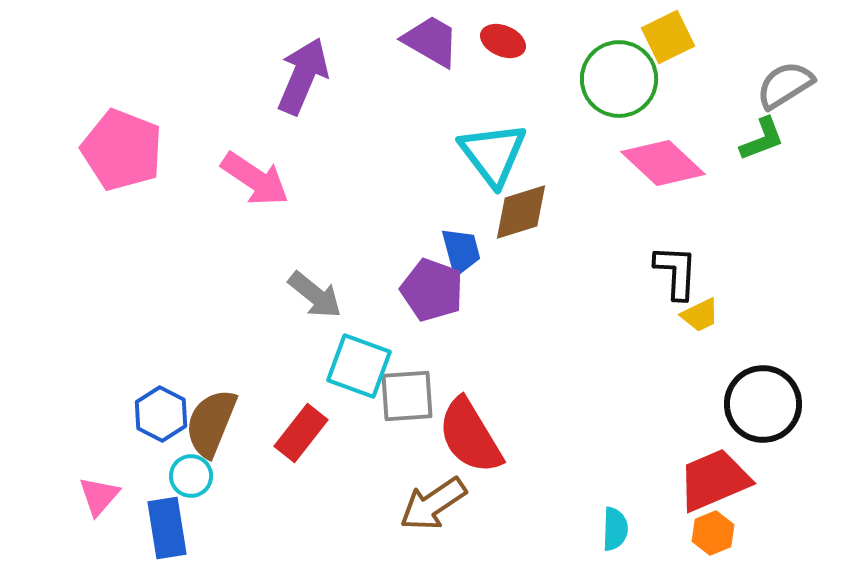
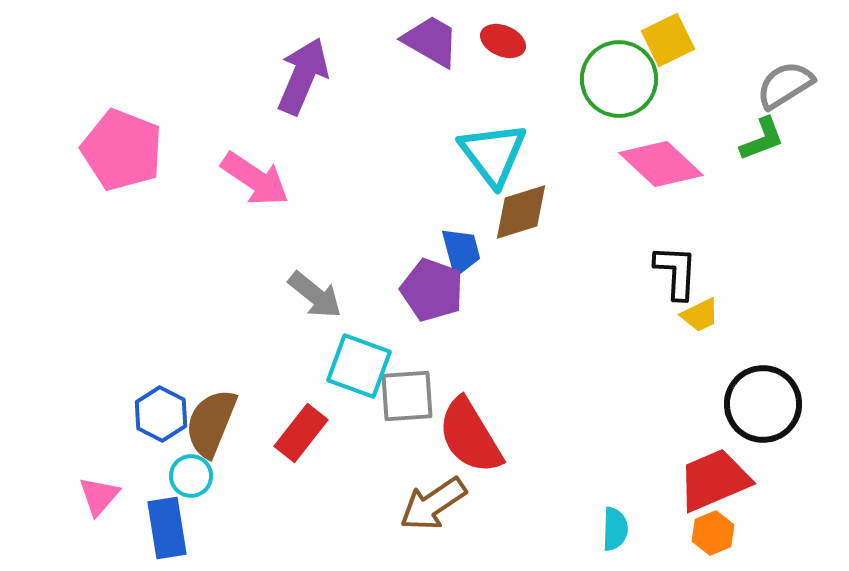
yellow square: moved 3 px down
pink diamond: moved 2 px left, 1 px down
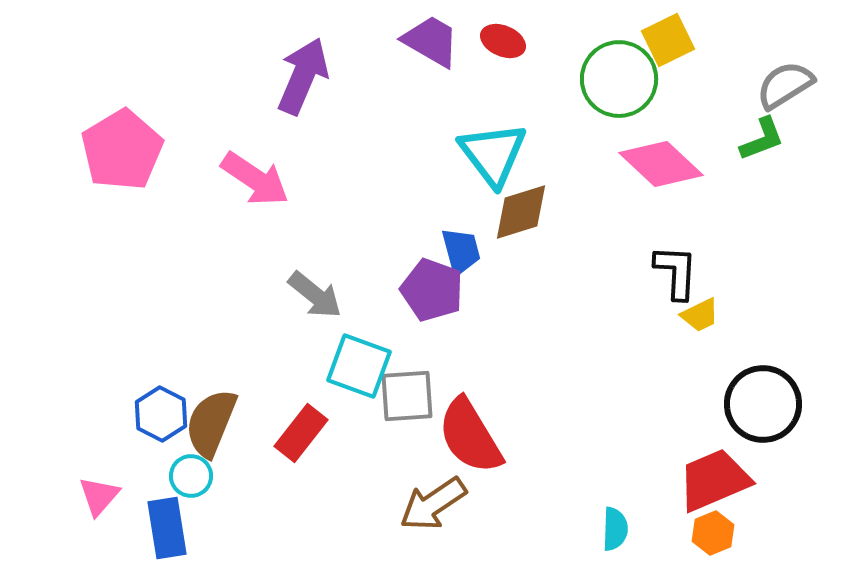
pink pentagon: rotated 20 degrees clockwise
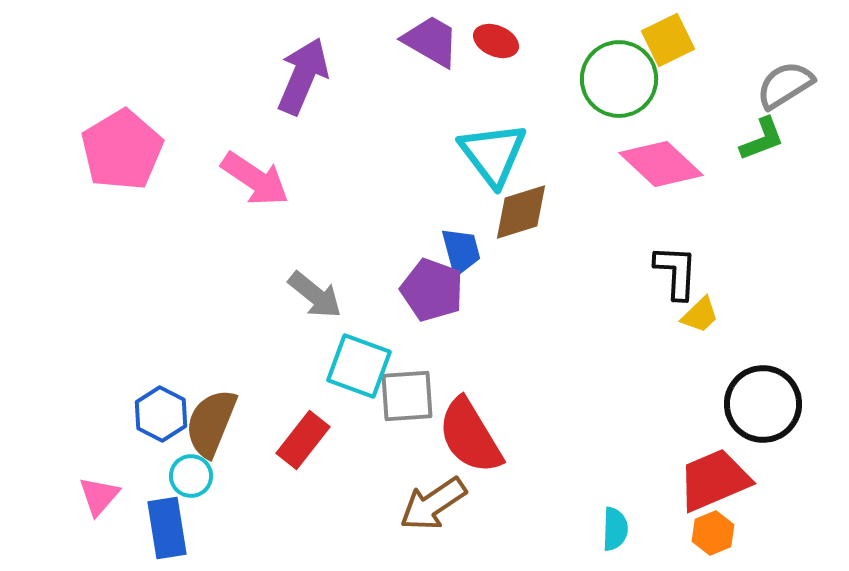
red ellipse: moved 7 px left
yellow trapezoid: rotated 18 degrees counterclockwise
red rectangle: moved 2 px right, 7 px down
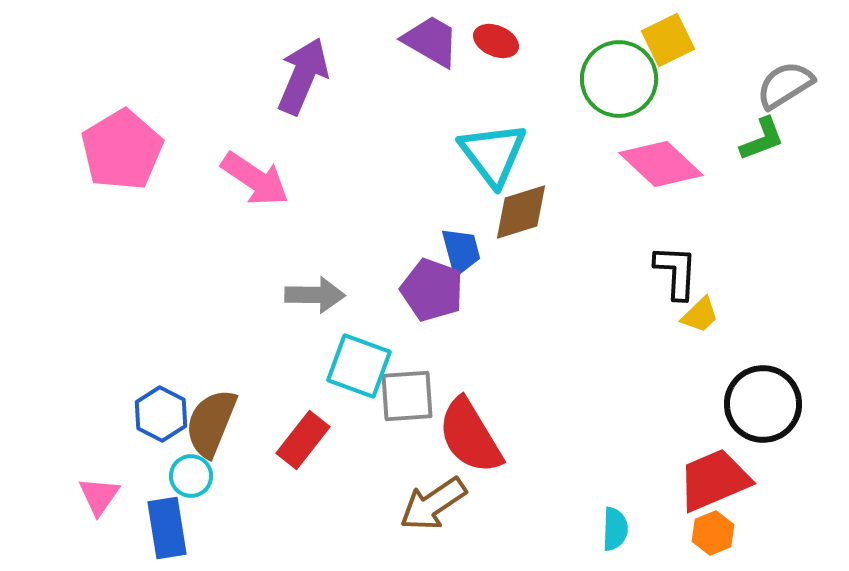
gray arrow: rotated 38 degrees counterclockwise
pink triangle: rotated 6 degrees counterclockwise
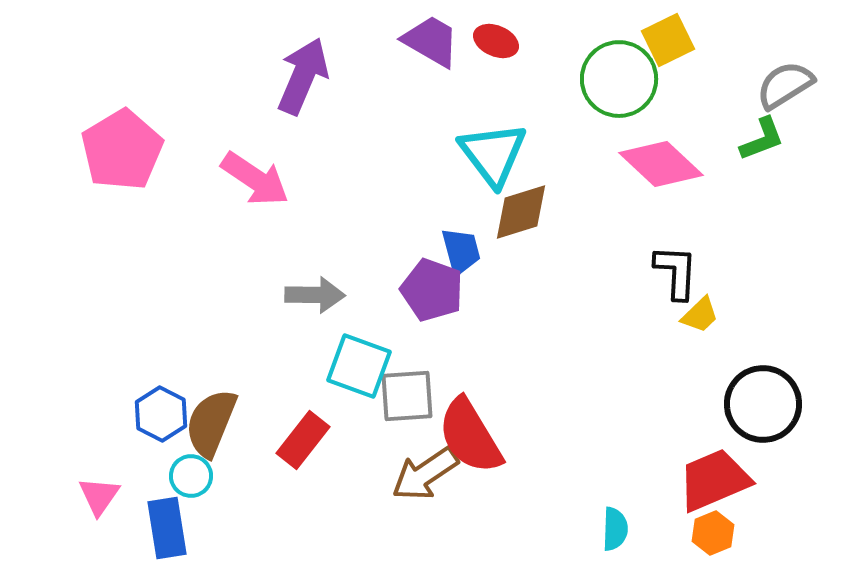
brown arrow: moved 8 px left, 30 px up
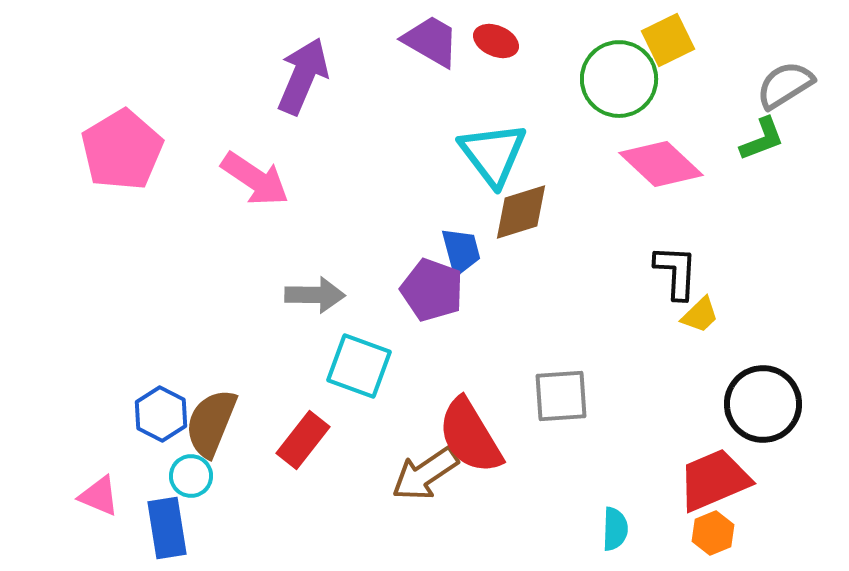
gray square: moved 154 px right
pink triangle: rotated 42 degrees counterclockwise
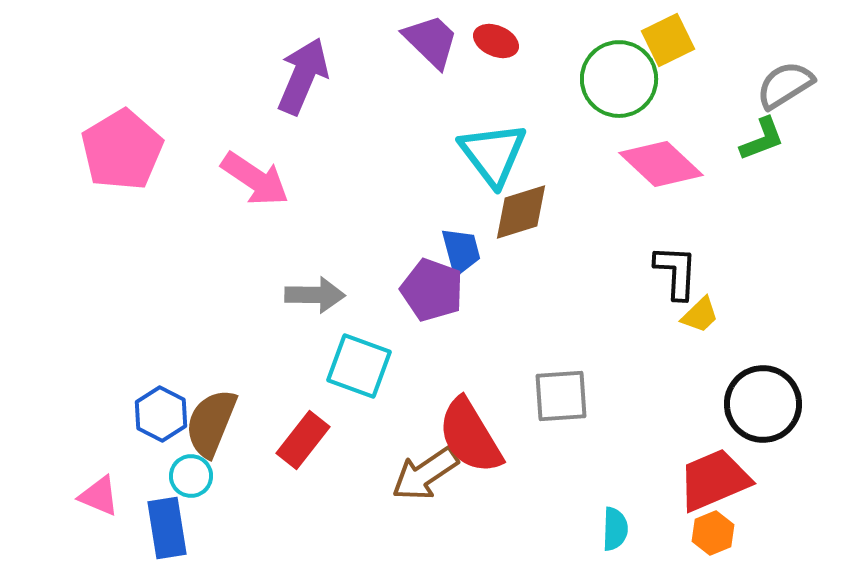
purple trapezoid: rotated 14 degrees clockwise
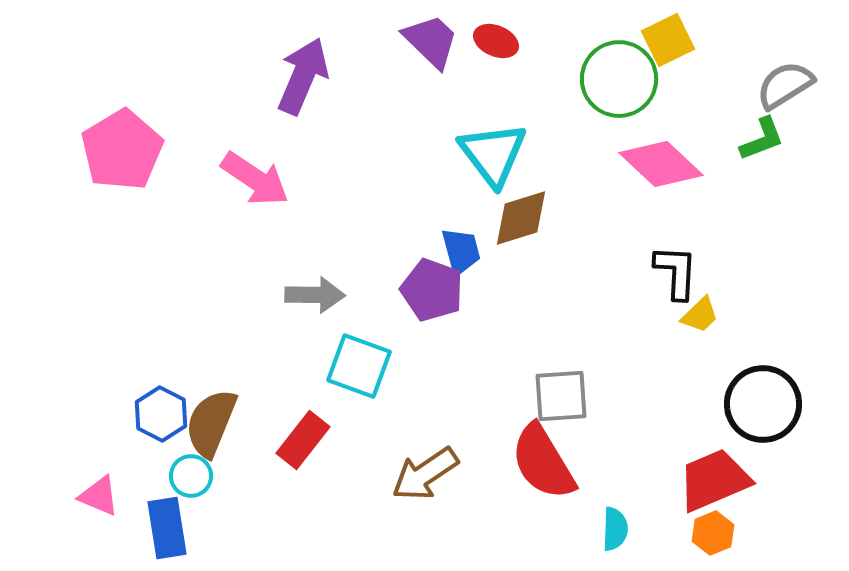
brown diamond: moved 6 px down
red semicircle: moved 73 px right, 26 px down
